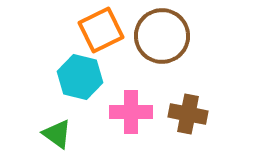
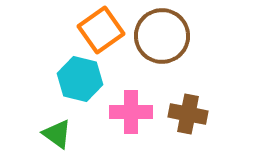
orange square: rotated 9 degrees counterclockwise
cyan hexagon: moved 2 px down
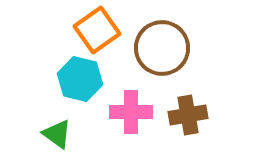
orange square: moved 4 px left
brown circle: moved 12 px down
brown cross: moved 1 px down; rotated 21 degrees counterclockwise
